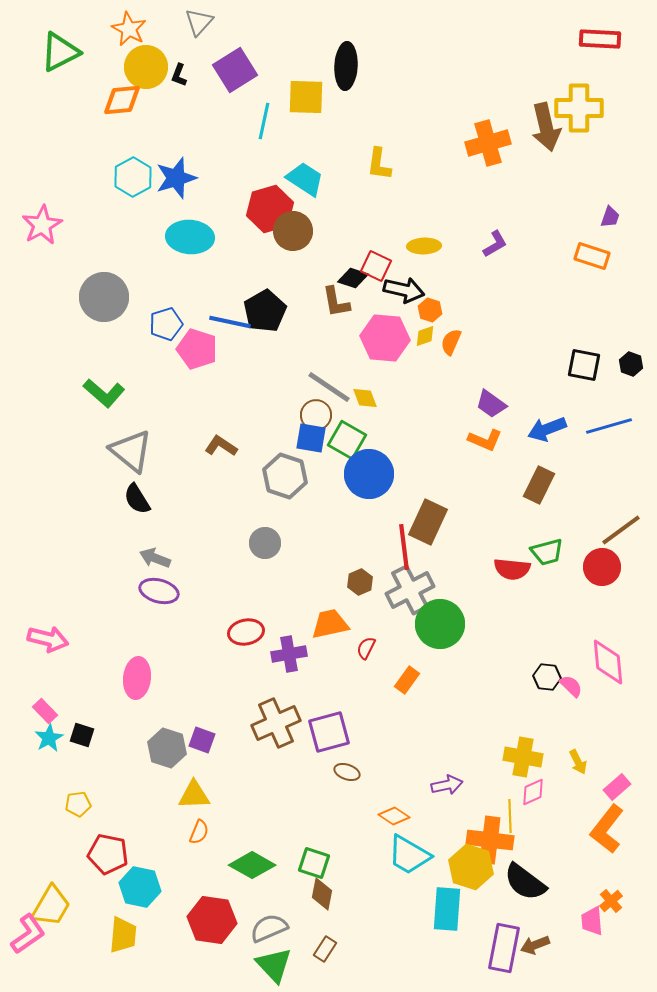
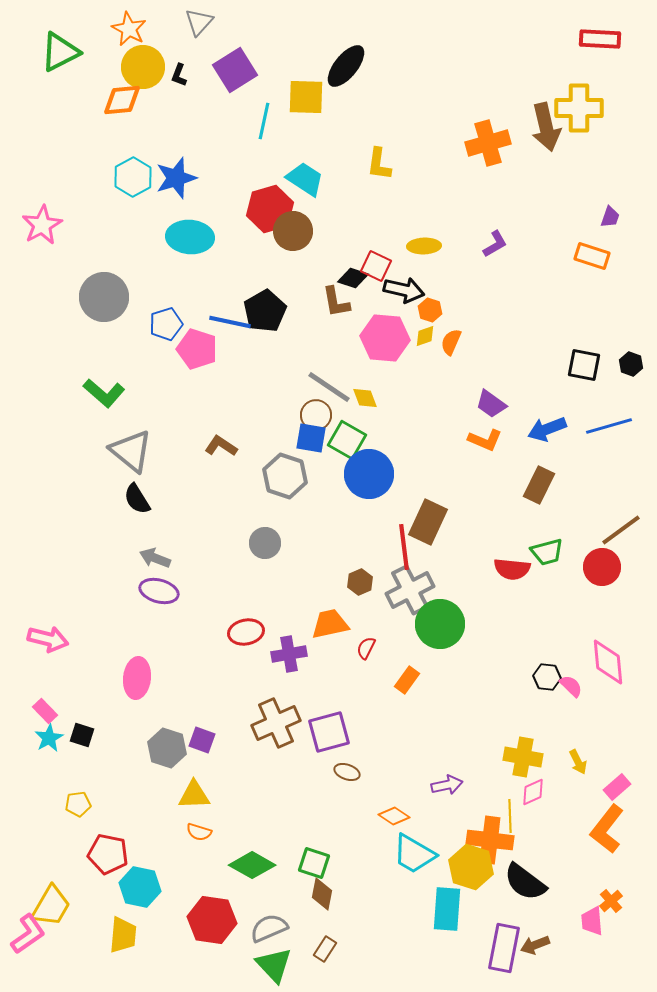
black ellipse at (346, 66): rotated 36 degrees clockwise
yellow circle at (146, 67): moved 3 px left
orange semicircle at (199, 832): rotated 85 degrees clockwise
cyan trapezoid at (409, 855): moved 5 px right, 1 px up
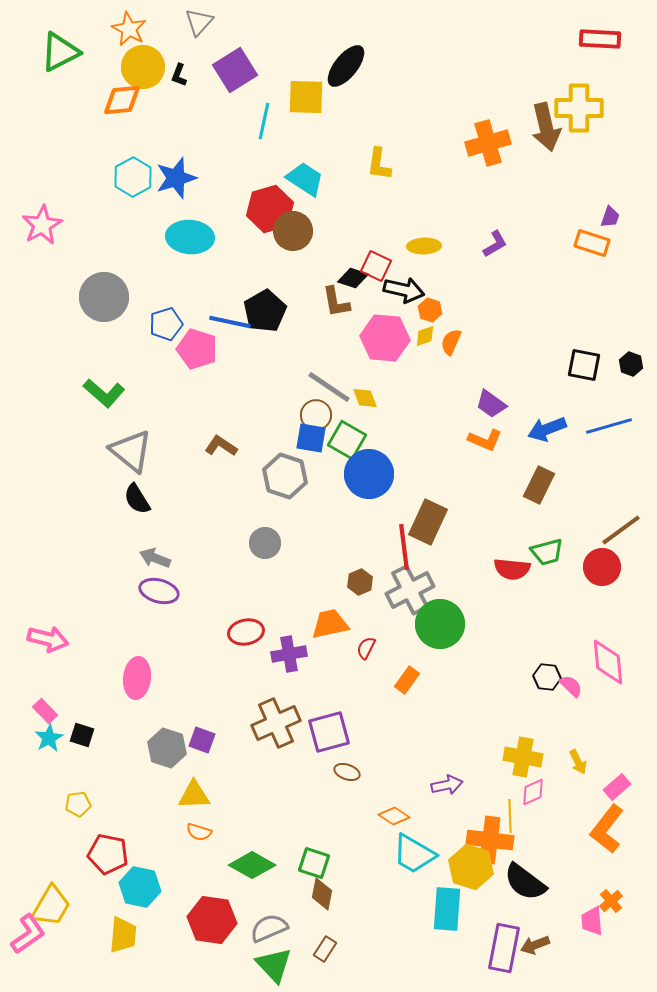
orange rectangle at (592, 256): moved 13 px up
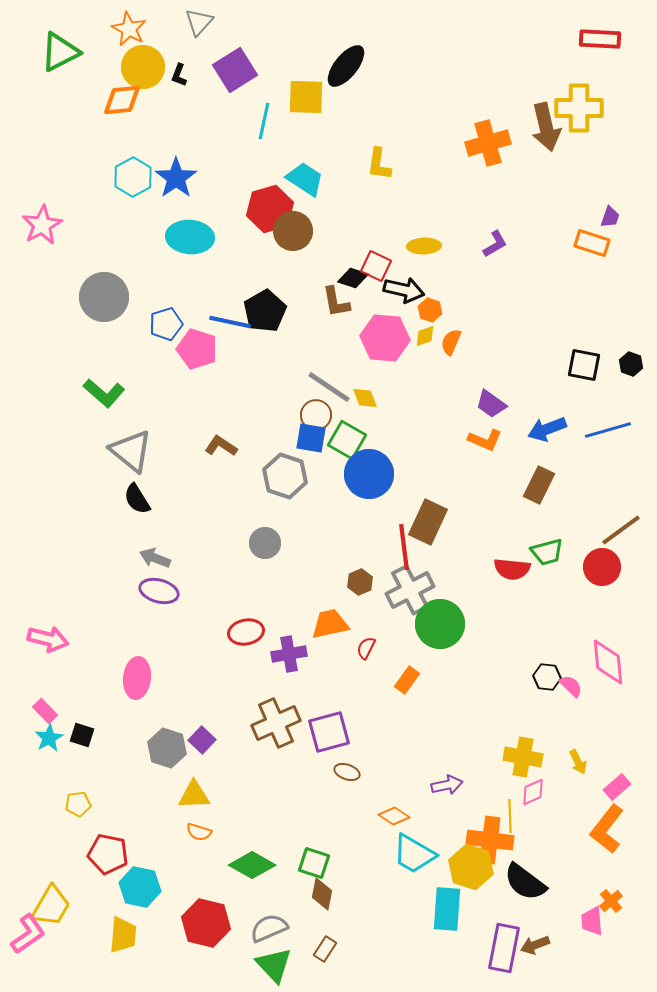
blue star at (176, 178): rotated 18 degrees counterclockwise
blue line at (609, 426): moved 1 px left, 4 px down
purple square at (202, 740): rotated 24 degrees clockwise
red hexagon at (212, 920): moved 6 px left, 3 px down; rotated 6 degrees clockwise
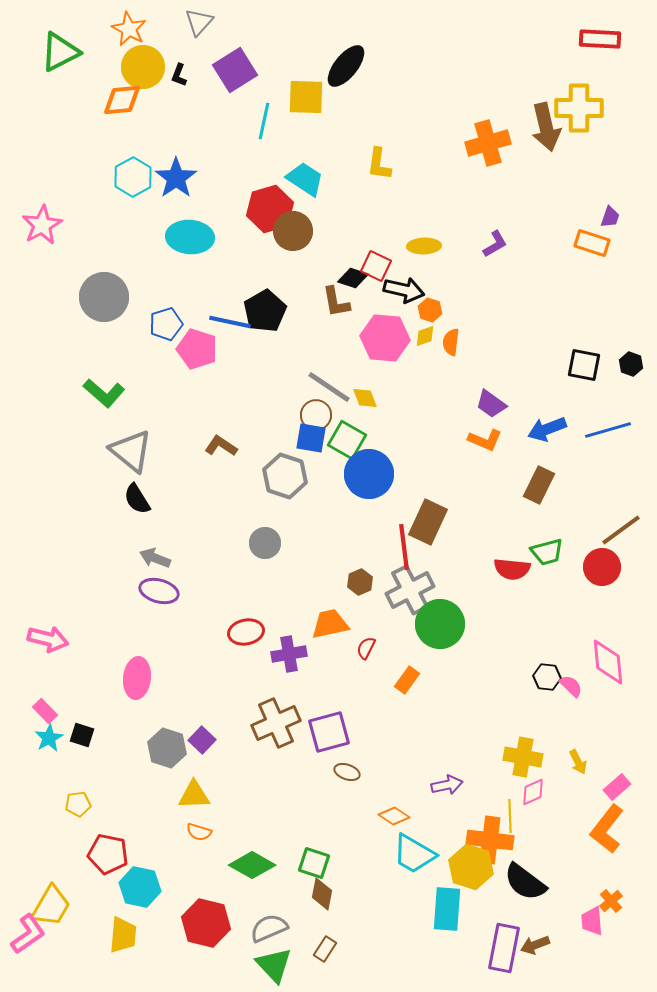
orange semicircle at (451, 342): rotated 16 degrees counterclockwise
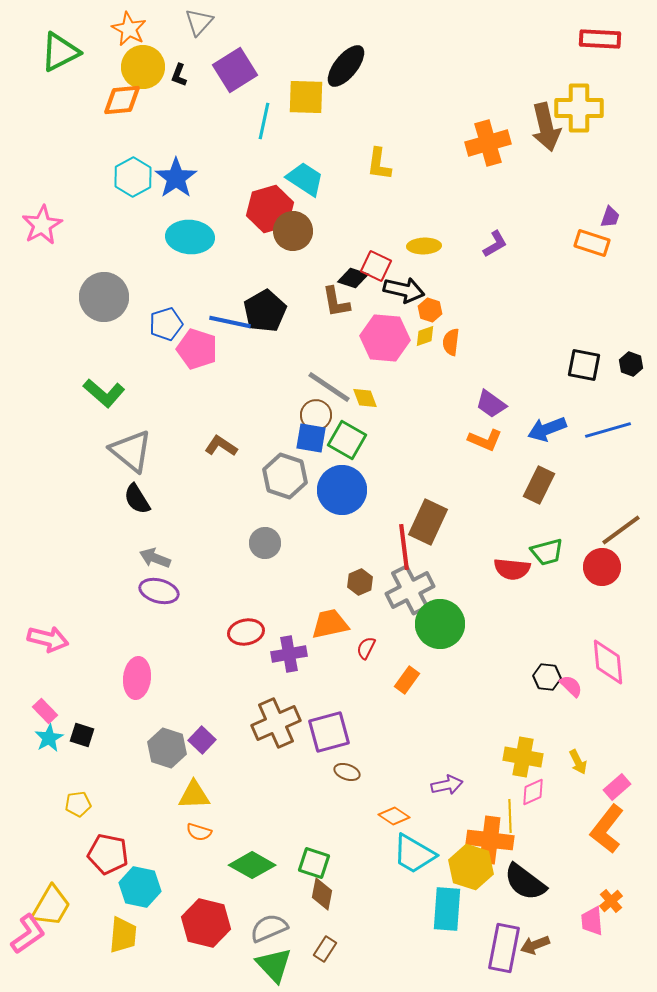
blue circle at (369, 474): moved 27 px left, 16 px down
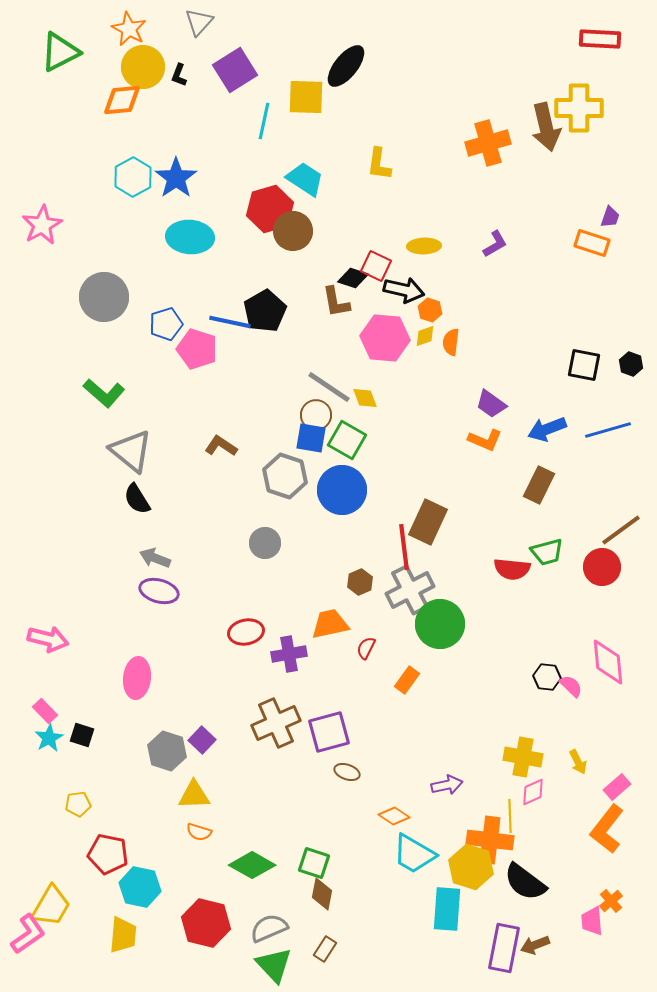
gray hexagon at (167, 748): moved 3 px down
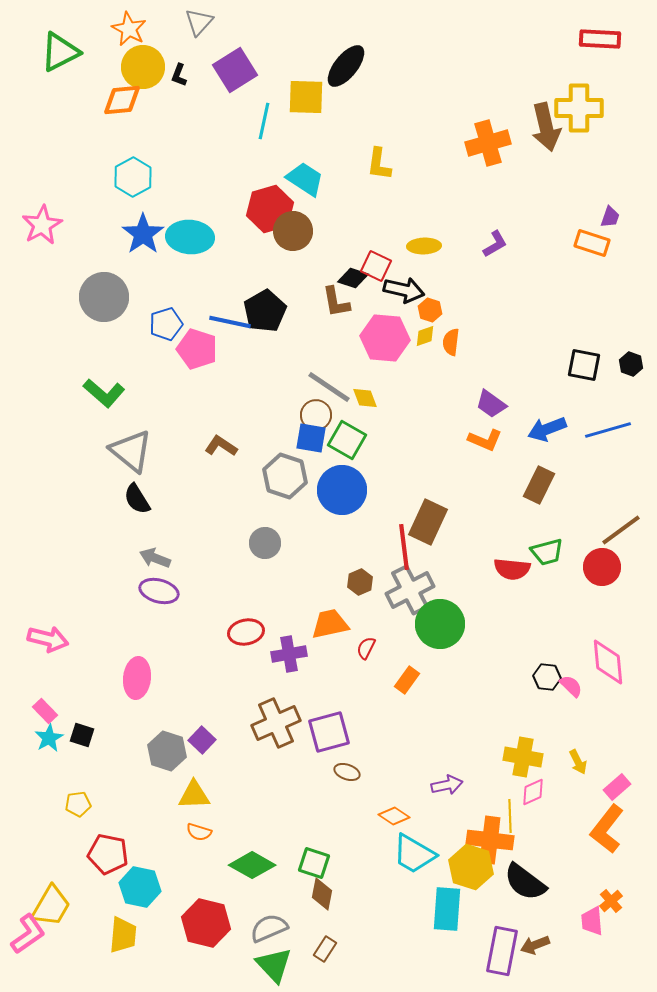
blue star at (176, 178): moved 33 px left, 56 px down
purple rectangle at (504, 948): moved 2 px left, 3 px down
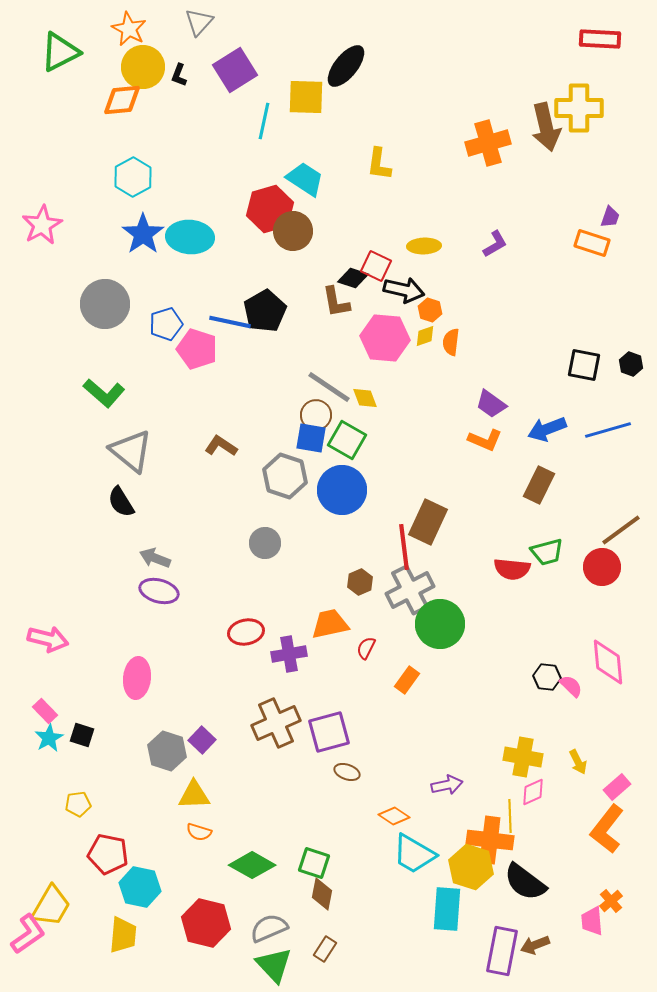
gray circle at (104, 297): moved 1 px right, 7 px down
black semicircle at (137, 499): moved 16 px left, 3 px down
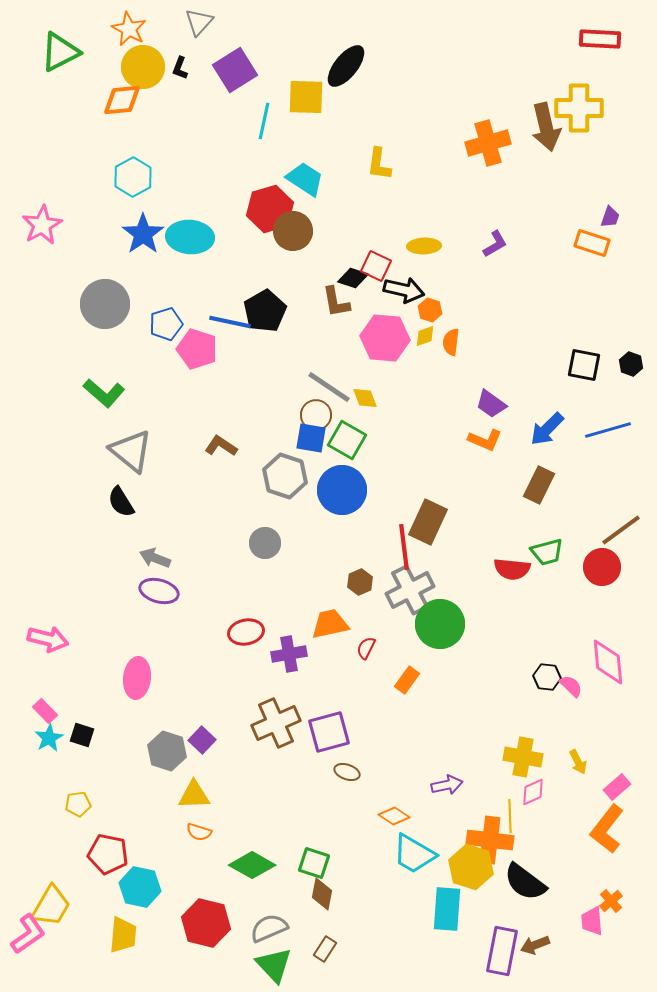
black L-shape at (179, 75): moved 1 px right, 7 px up
blue arrow at (547, 429): rotated 24 degrees counterclockwise
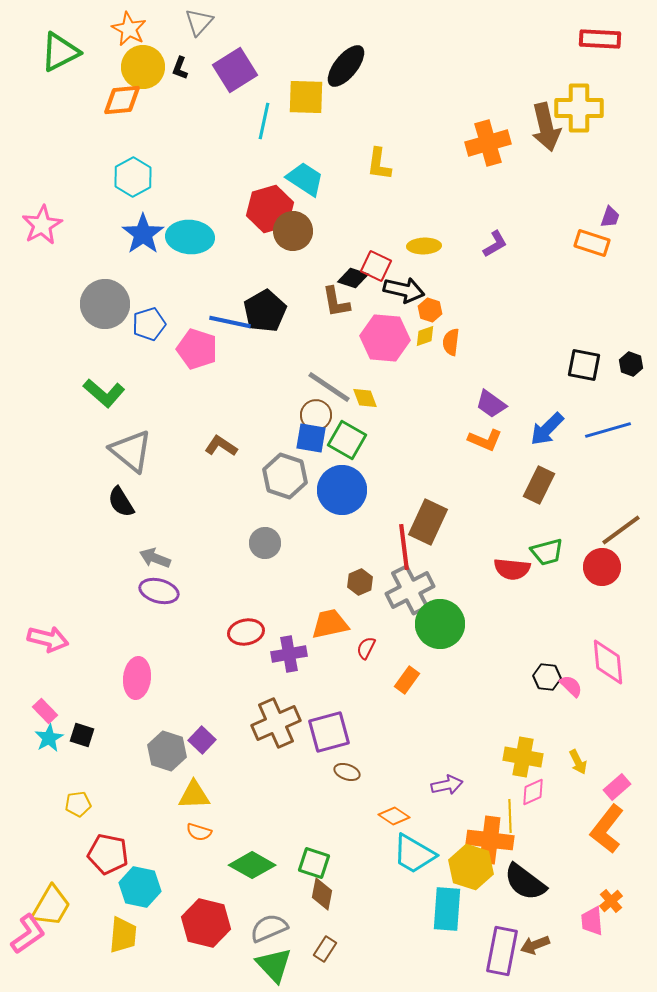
blue pentagon at (166, 324): moved 17 px left
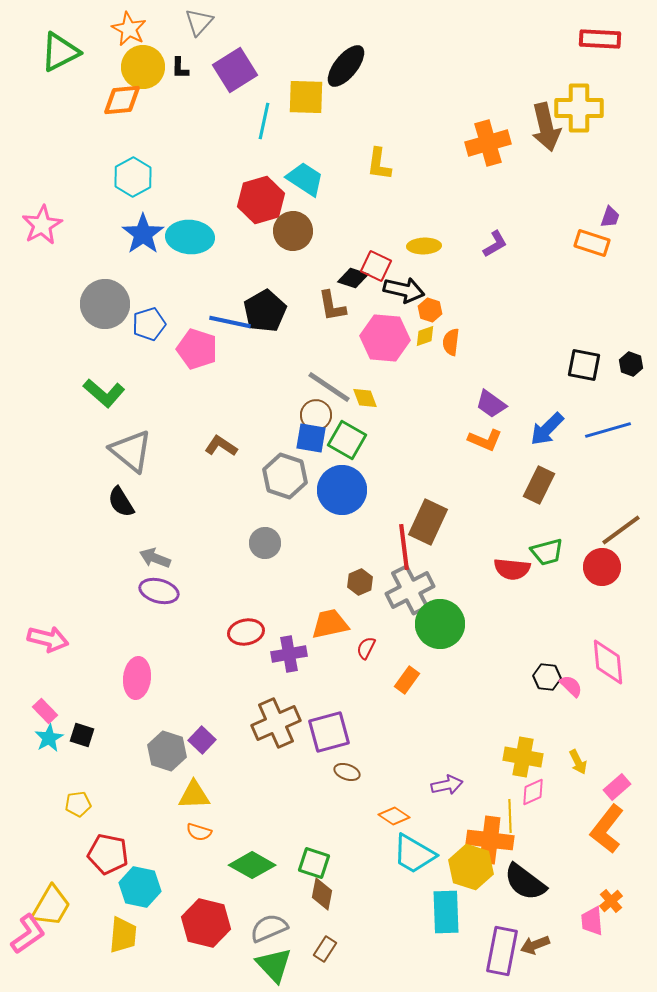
black L-shape at (180, 68): rotated 20 degrees counterclockwise
red hexagon at (270, 209): moved 9 px left, 9 px up
brown L-shape at (336, 302): moved 4 px left, 4 px down
cyan rectangle at (447, 909): moved 1 px left, 3 px down; rotated 6 degrees counterclockwise
